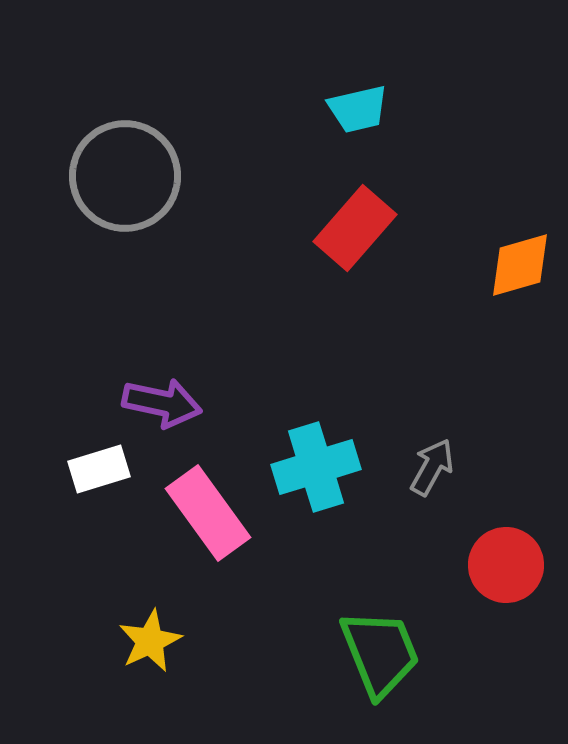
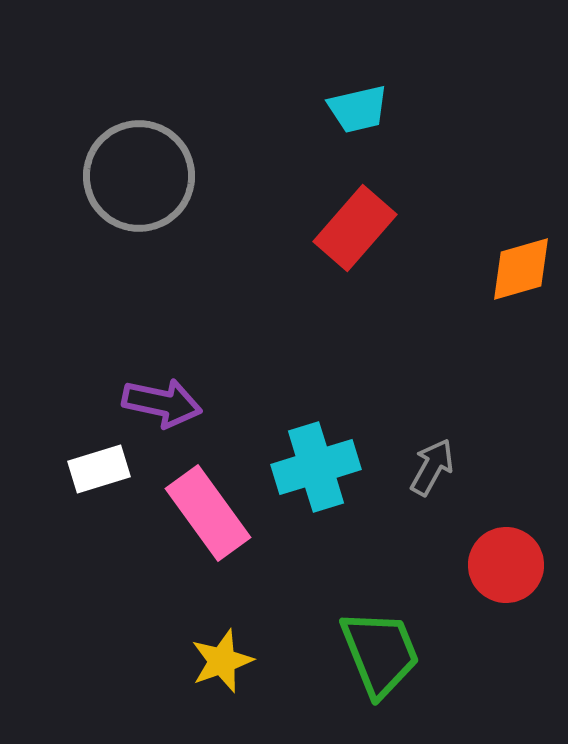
gray circle: moved 14 px right
orange diamond: moved 1 px right, 4 px down
yellow star: moved 72 px right, 20 px down; rotated 6 degrees clockwise
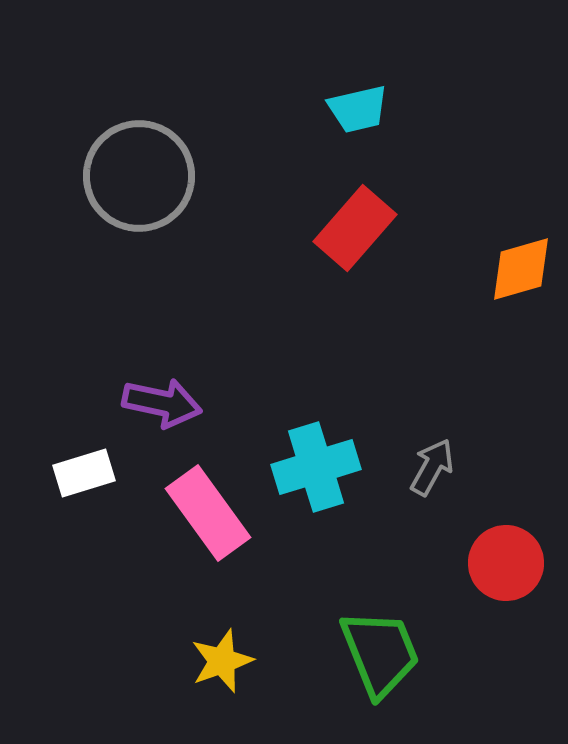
white rectangle: moved 15 px left, 4 px down
red circle: moved 2 px up
